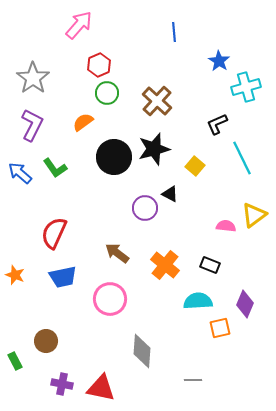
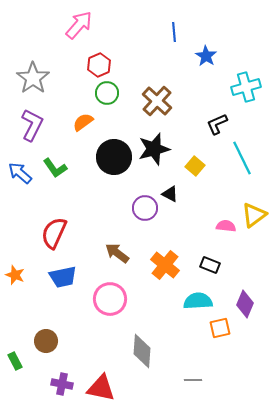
blue star: moved 13 px left, 5 px up
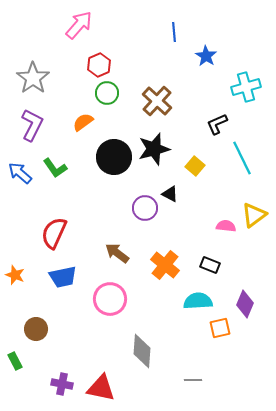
brown circle: moved 10 px left, 12 px up
